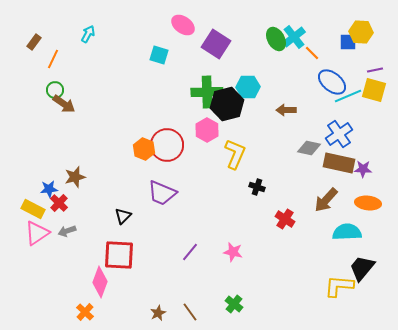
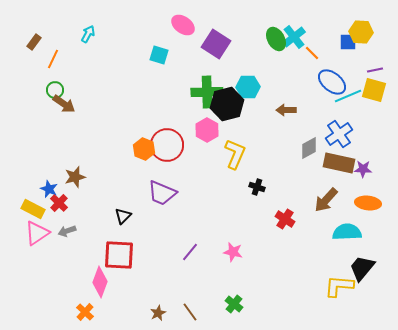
gray diamond at (309, 148): rotated 40 degrees counterclockwise
blue star at (49, 189): rotated 30 degrees clockwise
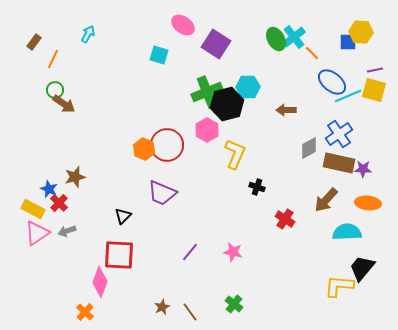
green cross at (207, 92): rotated 20 degrees counterclockwise
brown star at (158, 313): moved 4 px right, 6 px up
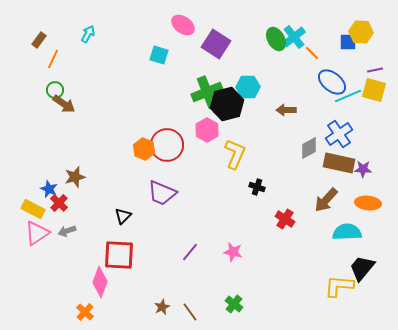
brown rectangle at (34, 42): moved 5 px right, 2 px up
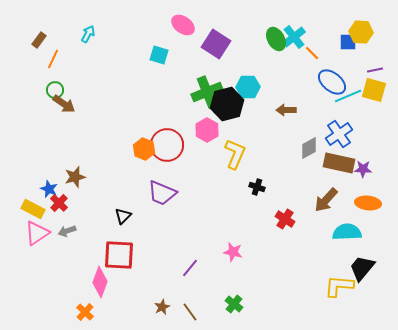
purple line at (190, 252): moved 16 px down
